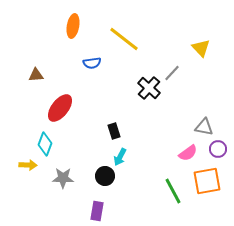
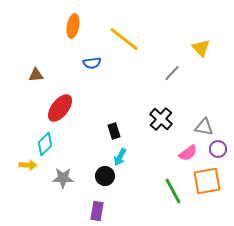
black cross: moved 12 px right, 31 px down
cyan diamond: rotated 25 degrees clockwise
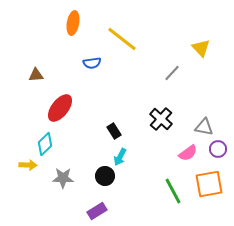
orange ellipse: moved 3 px up
yellow line: moved 2 px left
black rectangle: rotated 14 degrees counterclockwise
orange square: moved 2 px right, 3 px down
purple rectangle: rotated 48 degrees clockwise
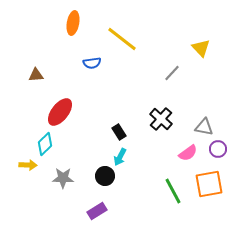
red ellipse: moved 4 px down
black rectangle: moved 5 px right, 1 px down
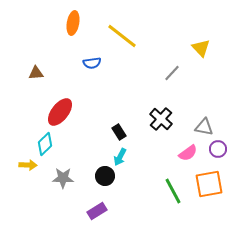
yellow line: moved 3 px up
brown triangle: moved 2 px up
